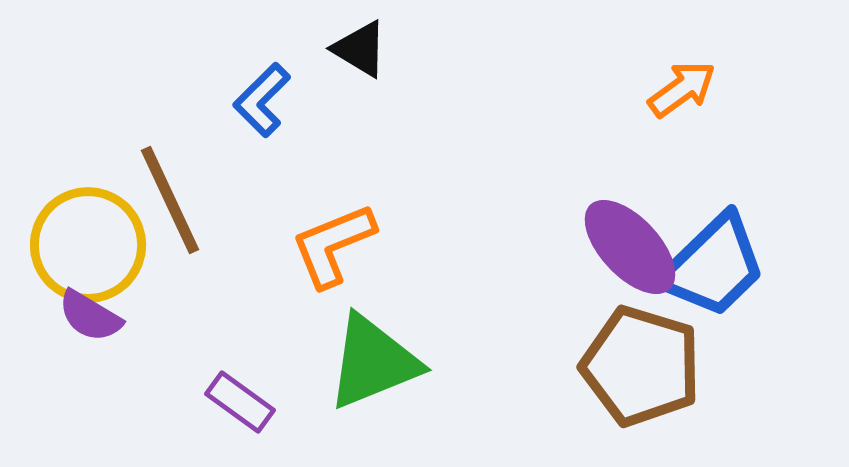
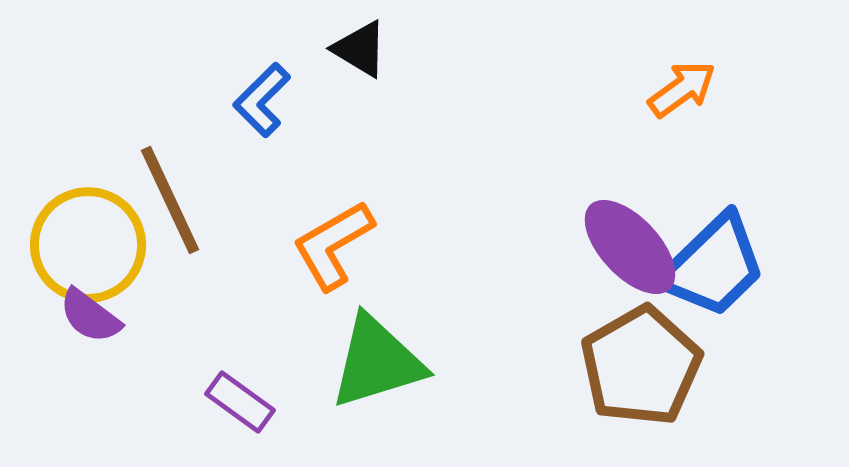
orange L-shape: rotated 8 degrees counterclockwise
purple semicircle: rotated 6 degrees clockwise
green triangle: moved 4 px right; rotated 5 degrees clockwise
brown pentagon: rotated 25 degrees clockwise
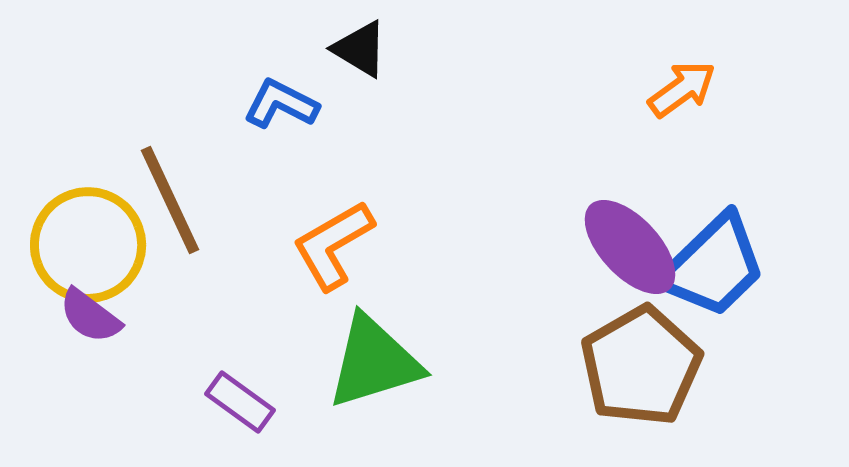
blue L-shape: moved 19 px right, 4 px down; rotated 72 degrees clockwise
green triangle: moved 3 px left
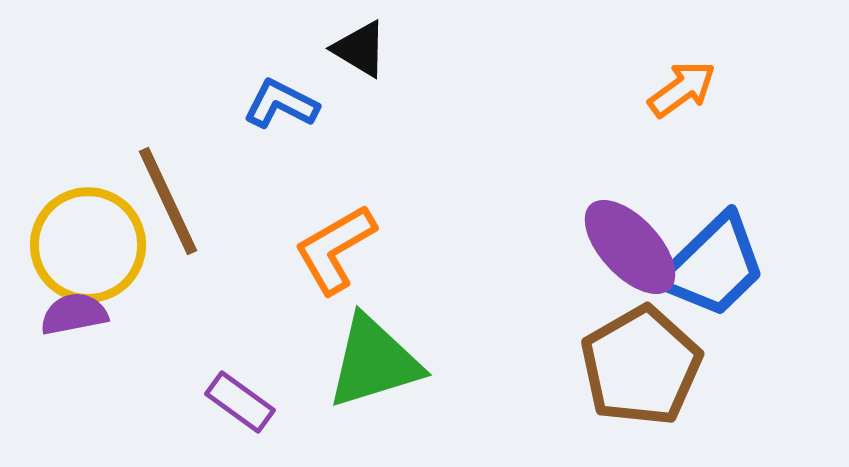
brown line: moved 2 px left, 1 px down
orange L-shape: moved 2 px right, 4 px down
purple semicircle: moved 16 px left, 2 px up; rotated 132 degrees clockwise
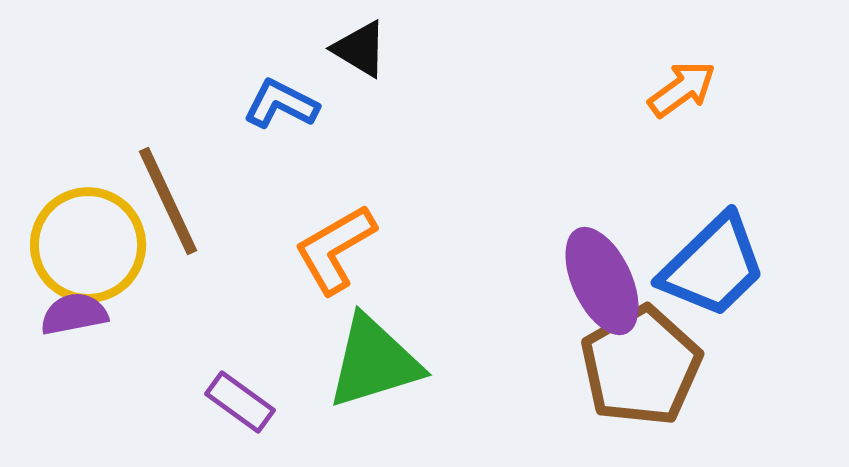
purple ellipse: moved 28 px left, 34 px down; rotated 18 degrees clockwise
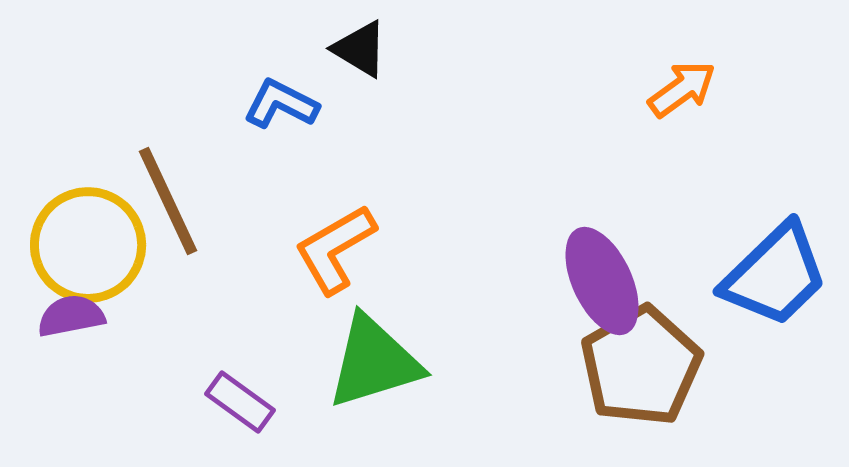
blue trapezoid: moved 62 px right, 9 px down
purple semicircle: moved 3 px left, 2 px down
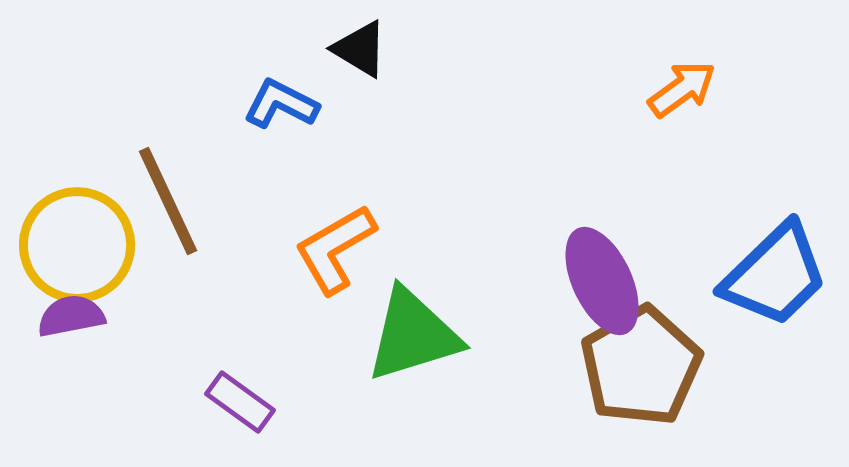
yellow circle: moved 11 px left
green triangle: moved 39 px right, 27 px up
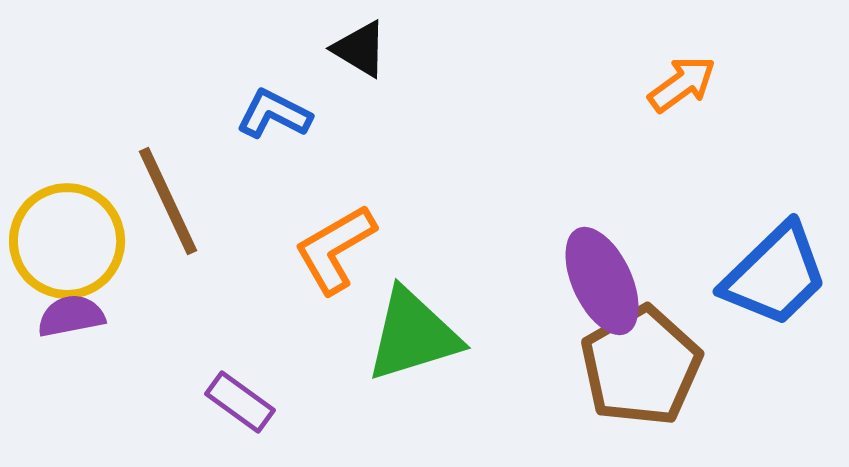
orange arrow: moved 5 px up
blue L-shape: moved 7 px left, 10 px down
yellow circle: moved 10 px left, 4 px up
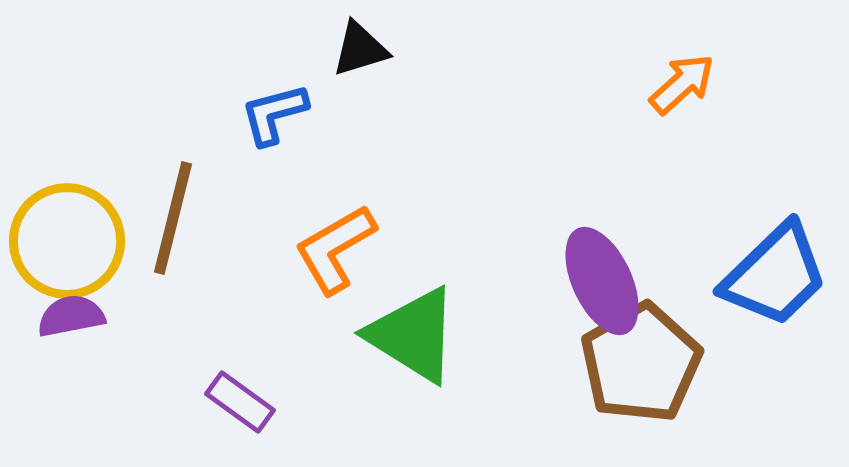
black triangle: rotated 48 degrees counterclockwise
orange arrow: rotated 6 degrees counterclockwise
blue L-shape: rotated 42 degrees counterclockwise
brown line: moved 5 px right, 17 px down; rotated 39 degrees clockwise
green triangle: rotated 49 degrees clockwise
brown pentagon: moved 3 px up
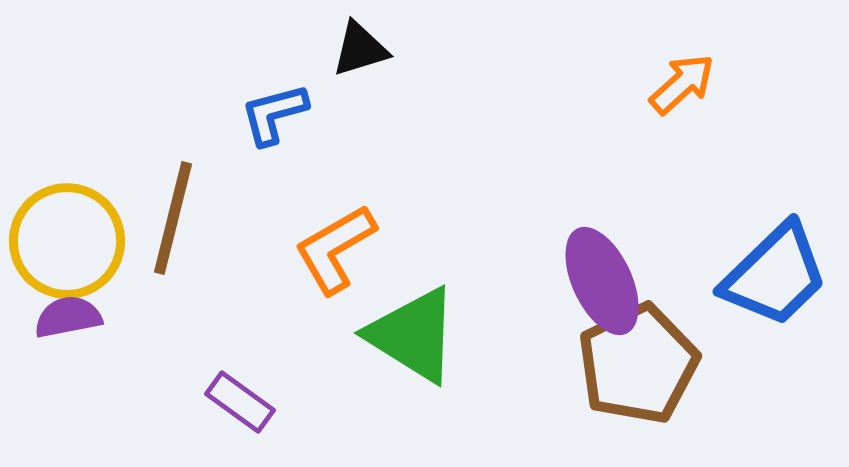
purple semicircle: moved 3 px left, 1 px down
brown pentagon: moved 3 px left, 1 px down; rotated 4 degrees clockwise
